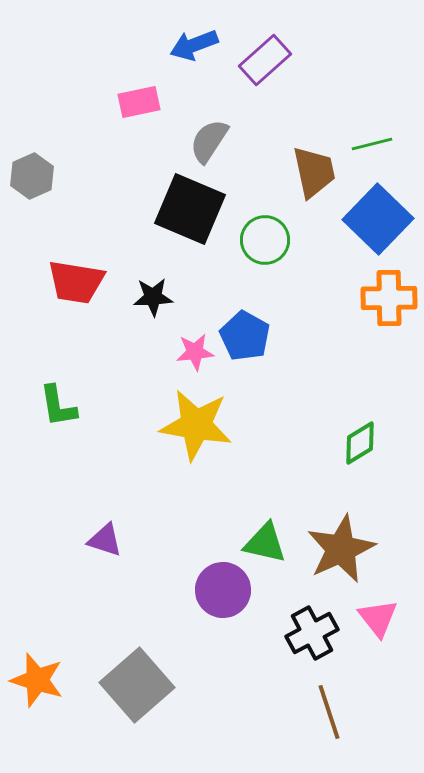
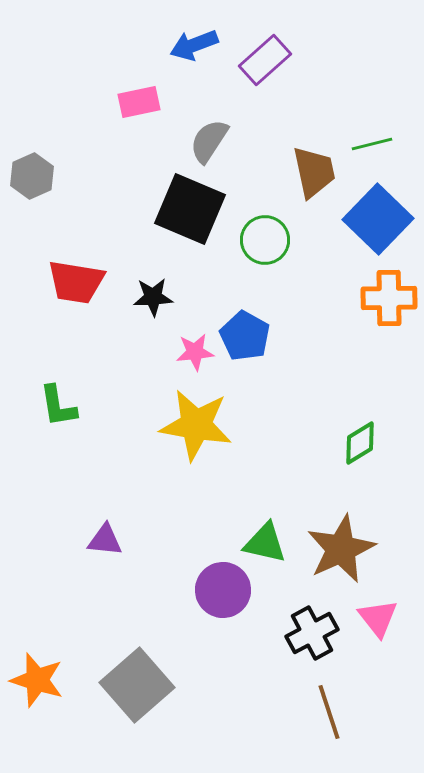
purple triangle: rotated 12 degrees counterclockwise
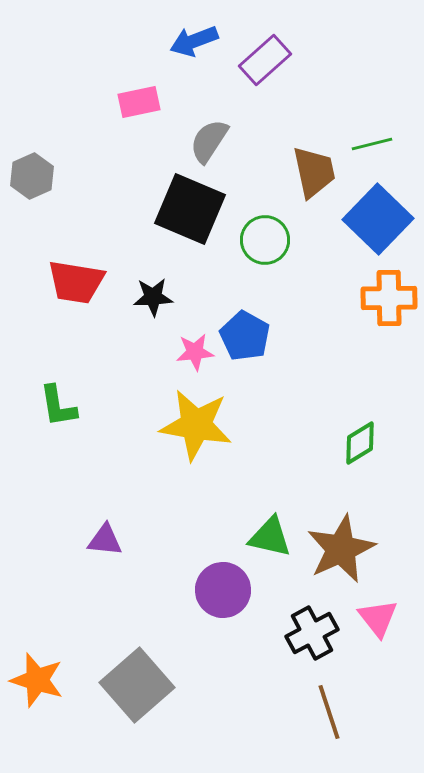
blue arrow: moved 4 px up
green triangle: moved 5 px right, 6 px up
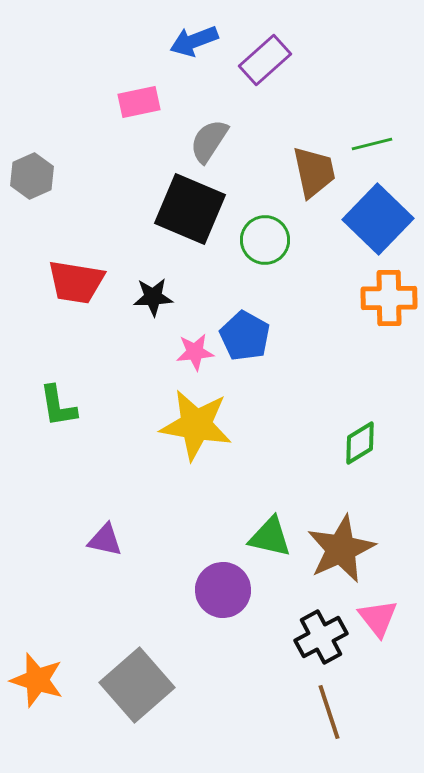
purple triangle: rotated 6 degrees clockwise
black cross: moved 9 px right, 4 px down
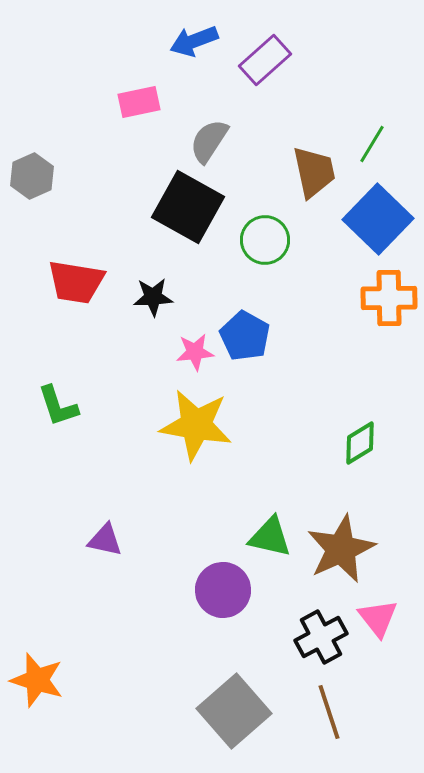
green line: rotated 45 degrees counterclockwise
black square: moved 2 px left, 2 px up; rotated 6 degrees clockwise
green L-shape: rotated 9 degrees counterclockwise
gray square: moved 97 px right, 26 px down
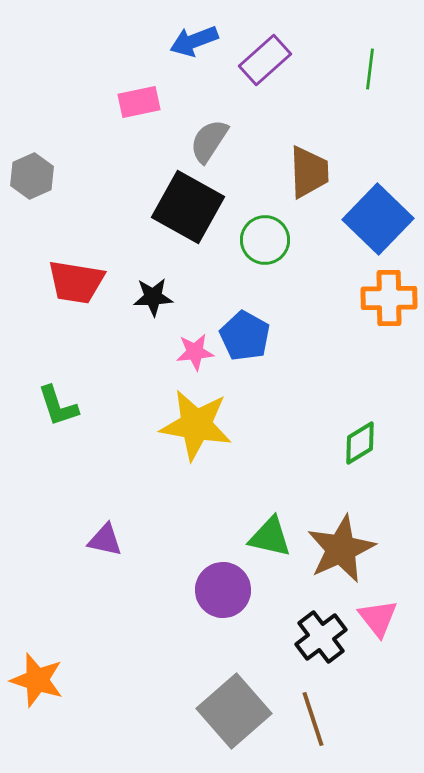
green line: moved 2 px left, 75 px up; rotated 24 degrees counterclockwise
brown trapezoid: moved 5 px left; rotated 10 degrees clockwise
black cross: rotated 9 degrees counterclockwise
brown line: moved 16 px left, 7 px down
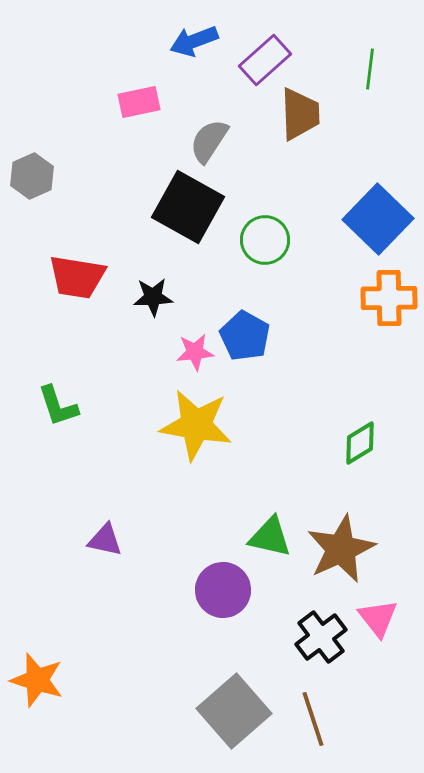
brown trapezoid: moved 9 px left, 58 px up
red trapezoid: moved 1 px right, 5 px up
